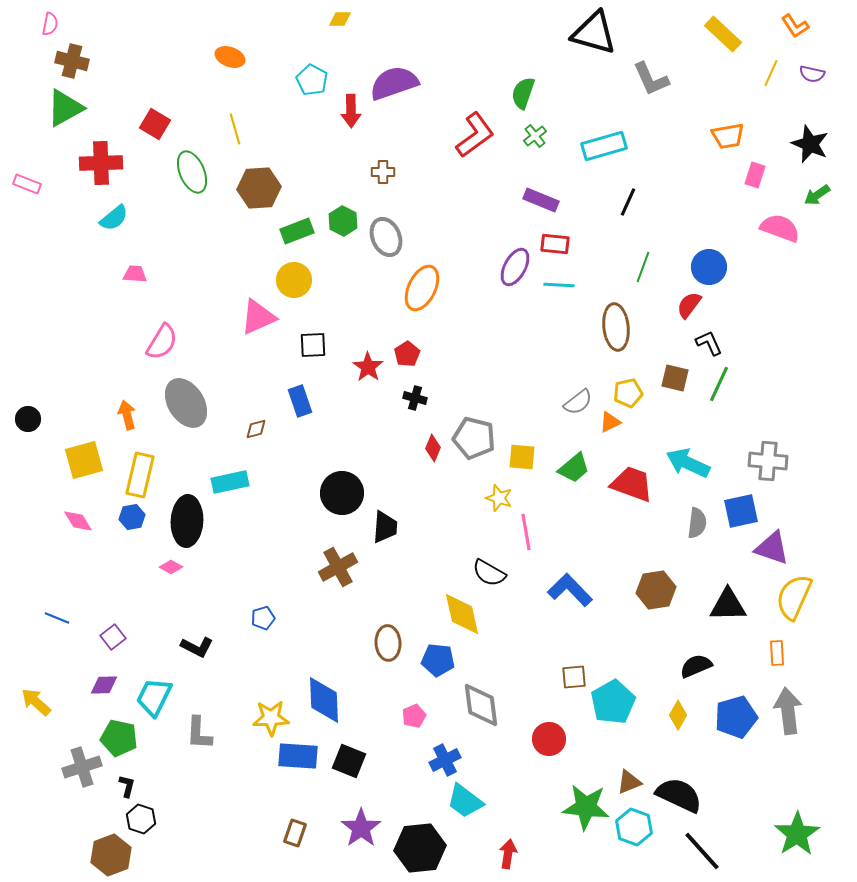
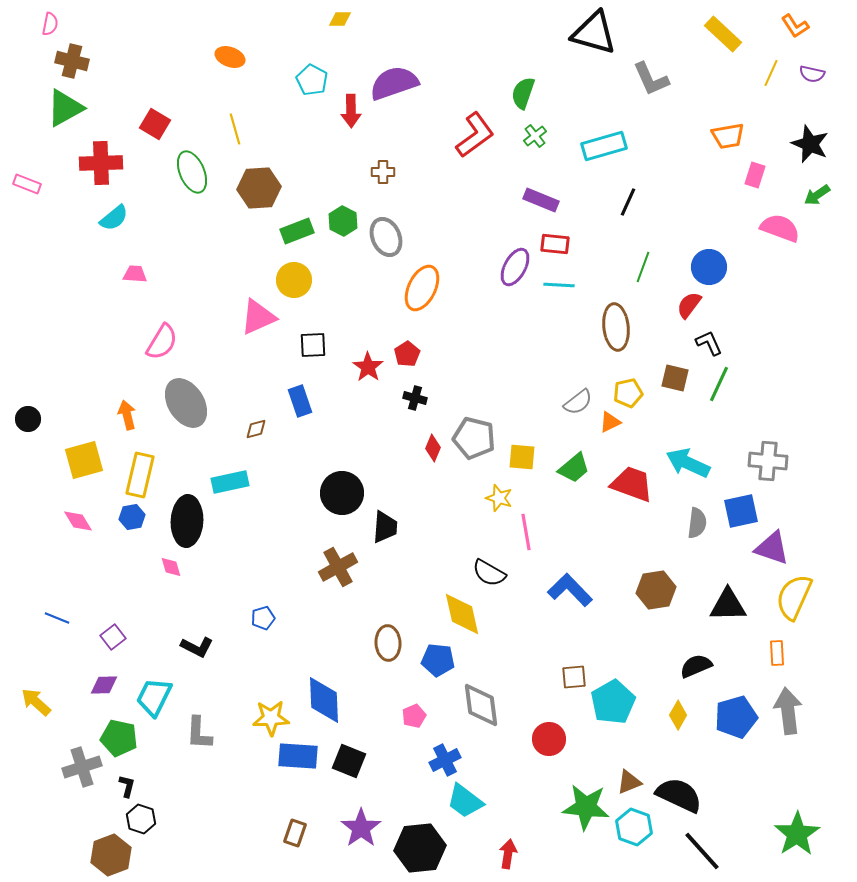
pink diamond at (171, 567): rotated 45 degrees clockwise
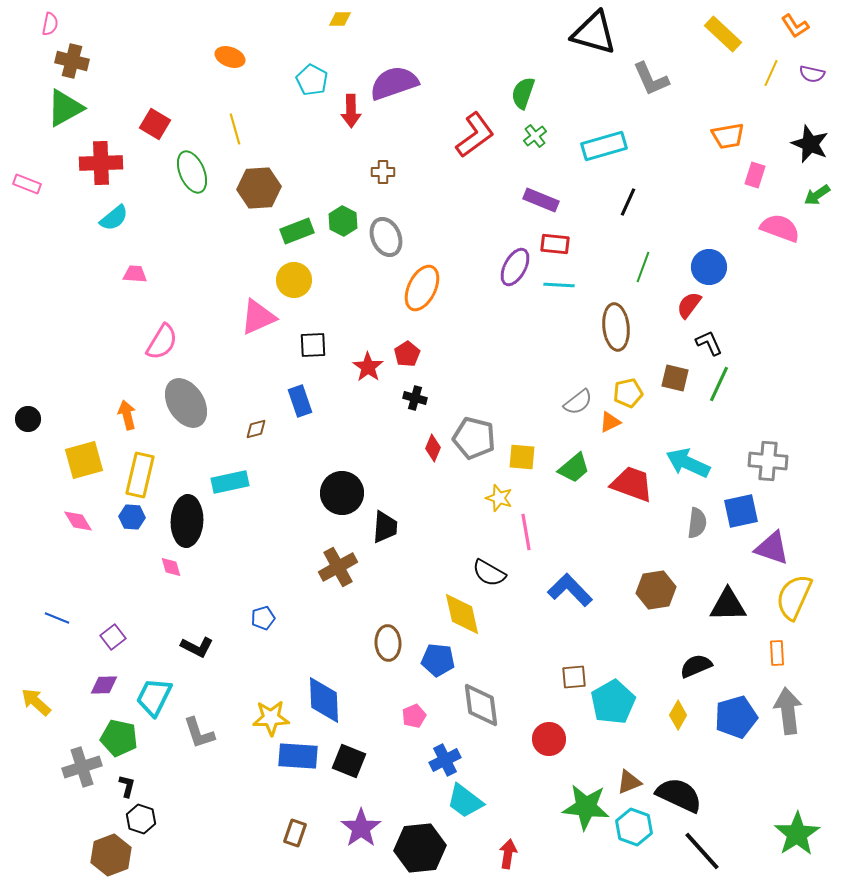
blue hexagon at (132, 517): rotated 15 degrees clockwise
gray L-shape at (199, 733): rotated 21 degrees counterclockwise
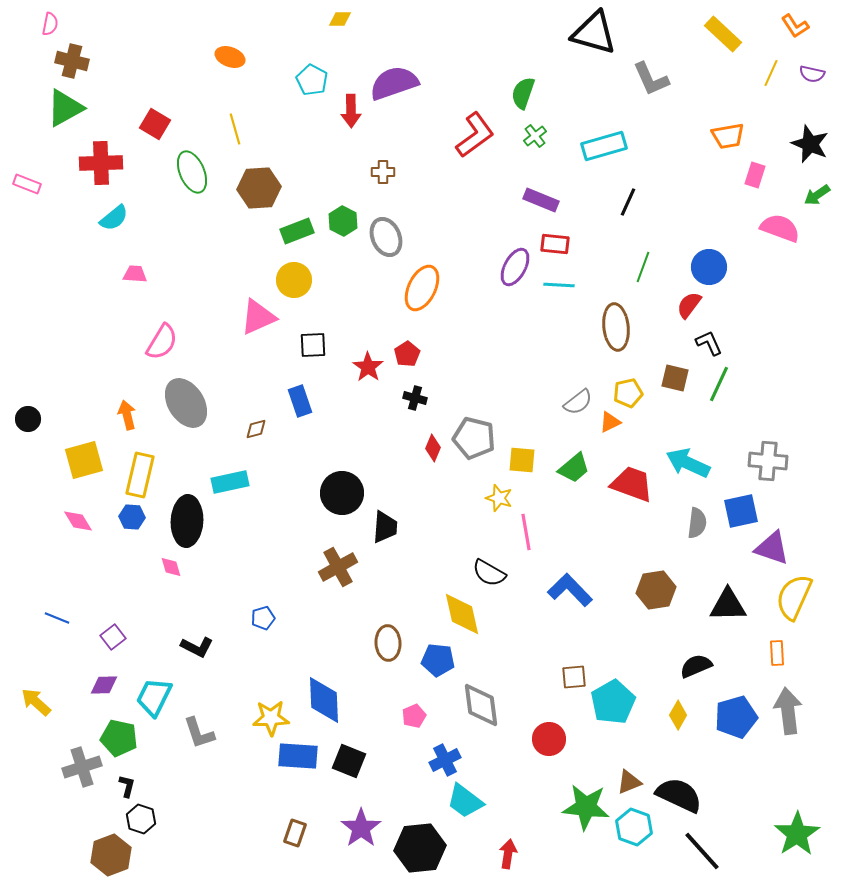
yellow square at (522, 457): moved 3 px down
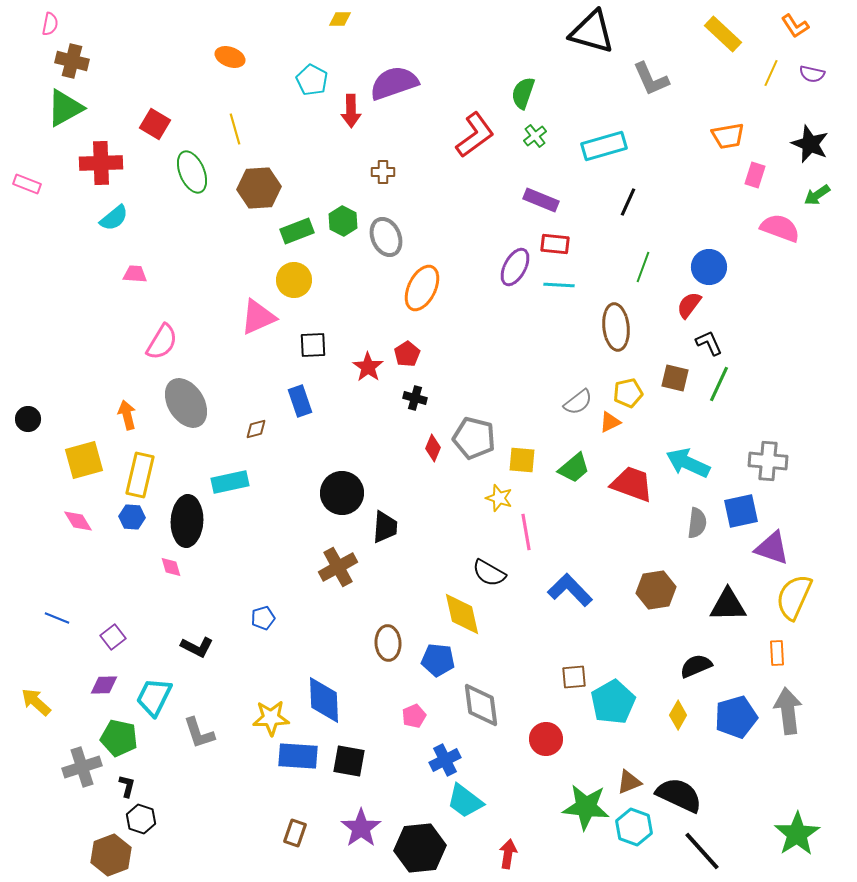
black triangle at (594, 33): moved 2 px left, 1 px up
red circle at (549, 739): moved 3 px left
black square at (349, 761): rotated 12 degrees counterclockwise
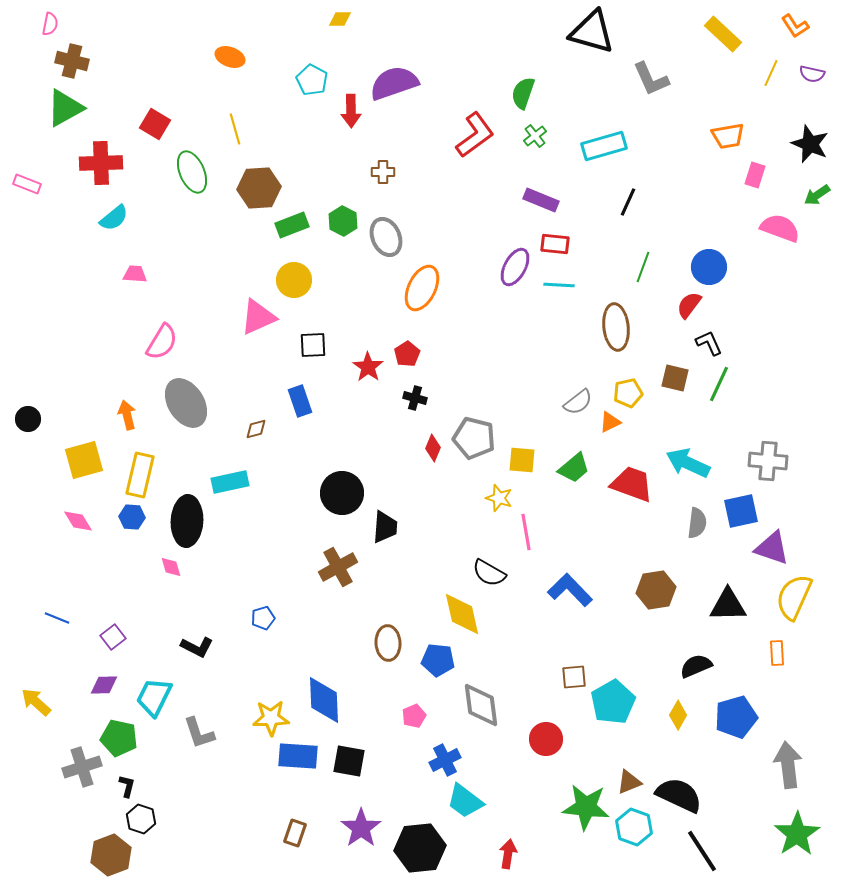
green rectangle at (297, 231): moved 5 px left, 6 px up
gray arrow at (788, 711): moved 54 px down
black line at (702, 851): rotated 9 degrees clockwise
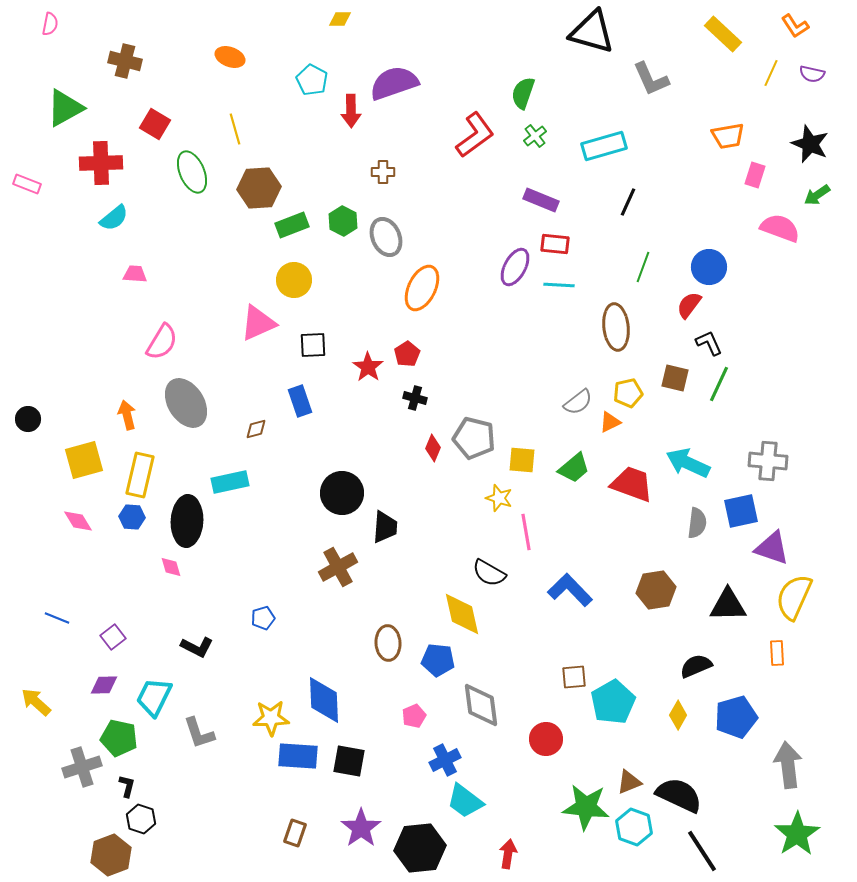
brown cross at (72, 61): moved 53 px right
pink triangle at (258, 317): moved 6 px down
